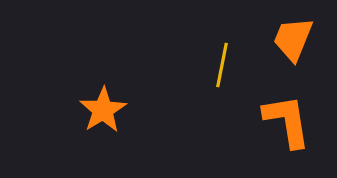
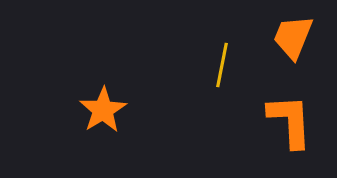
orange trapezoid: moved 2 px up
orange L-shape: moved 3 px right; rotated 6 degrees clockwise
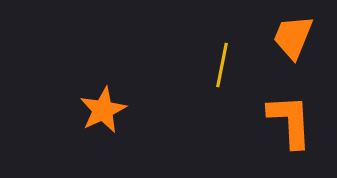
orange star: rotated 6 degrees clockwise
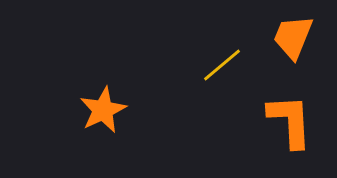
yellow line: rotated 39 degrees clockwise
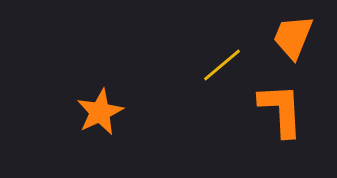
orange star: moved 3 px left, 2 px down
orange L-shape: moved 9 px left, 11 px up
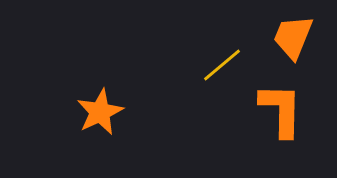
orange L-shape: rotated 4 degrees clockwise
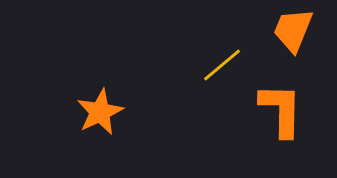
orange trapezoid: moved 7 px up
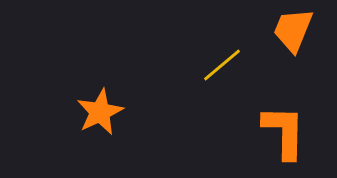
orange L-shape: moved 3 px right, 22 px down
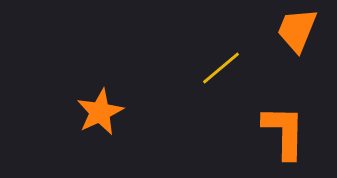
orange trapezoid: moved 4 px right
yellow line: moved 1 px left, 3 px down
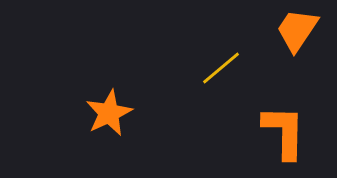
orange trapezoid: rotated 12 degrees clockwise
orange star: moved 9 px right, 1 px down
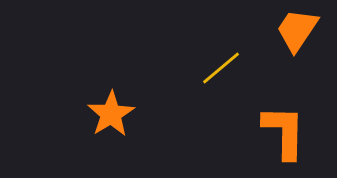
orange star: moved 2 px right, 1 px down; rotated 6 degrees counterclockwise
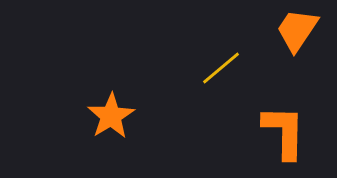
orange star: moved 2 px down
